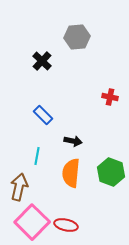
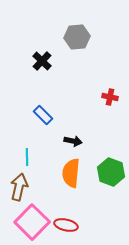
cyan line: moved 10 px left, 1 px down; rotated 12 degrees counterclockwise
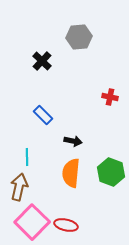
gray hexagon: moved 2 px right
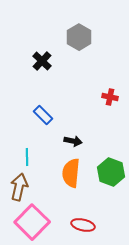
gray hexagon: rotated 25 degrees counterclockwise
red ellipse: moved 17 px right
